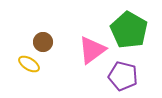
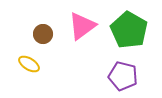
brown circle: moved 8 px up
pink triangle: moved 10 px left, 24 px up
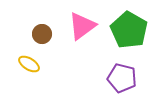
brown circle: moved 1 px left
purple pentagon: moved 1 px left, 2 px down
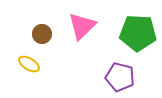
pink triangle: rotated 8 degrees counterclockwise
green pentagon: moved 9 px right, 3 px down; rotated 27 degrees counterclockwise
purple pentagon: moved 2 px left, 1 px up
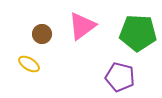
pink triangle: rotated 8 degrees clockwise
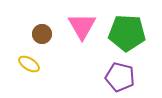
pink triangle: rotated 24 degrees counterclockwise
green pentagon: moved 11 px left
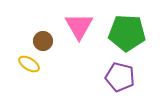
pink triangle: moved 3 px left
brown circle: moved 1 px right, 7 px down
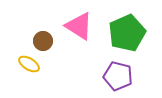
pink triangle: rotated 28 degrees counterclockwise
green pentagon: rotated 27 degrees counterclockwise
purple pentagon: moved 2 px left, 1 px up
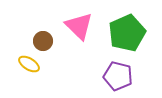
pink triangle: rotated 12 degrees clockwise
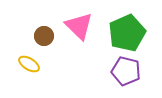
brown circle: moved 1 px right, 5 px up
purple pentagon: moved 8 px right, 5 px up
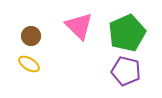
brown circle: moved 13 px left
